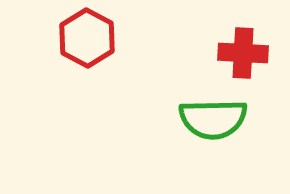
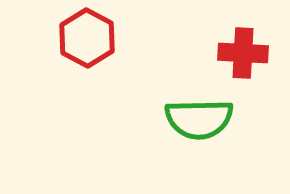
green semicircle: moved 14 px left
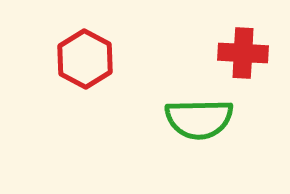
red hexagon: moved 2 px left, 21 px down
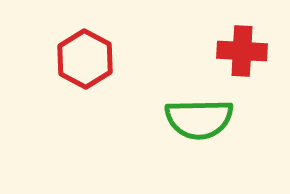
red cross: moved 1 px left, 2 px up
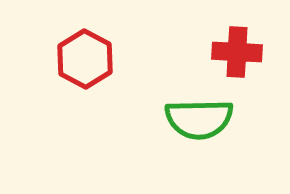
red cross: moved 5 px left, 1 px down
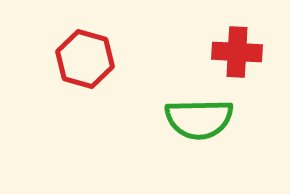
red hexagon: rotated 12 degrees counterclockwise
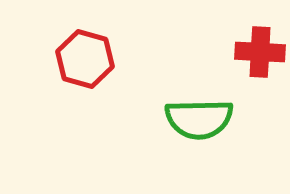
red cross: moved 23 px right
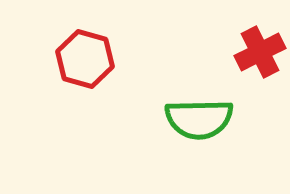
red cross: rotated 30 degrees counterclockwise
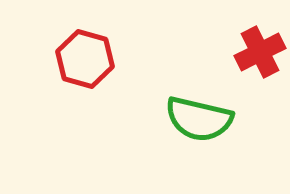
green semicircle: rotated 14 degrees clockwise
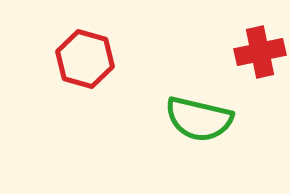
red cross: rotated 15 degrees clockwise
